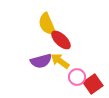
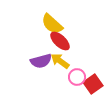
yellow semicircle: moved 5 px right; rotated 25 degrees counterclockwise
red ellipse: moved 1 px left, 1 px down
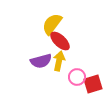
yellow semicircle: rotated 85 degrees clockwise
yellow arrow: moved 1 px left; rotated 66 degrees clockwise
red square: rotated 18 degrees clockwise
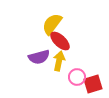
purple semicircle: moved 2 px left, 4 px up
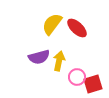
red ellipse: moved 17 px right, 13 px up
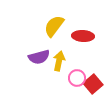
yellow semicircle: moved 2 px right, 2 px down
red ellipse: moved 6 px right, 8 px down; rotated 40 degrees counterclockwise
pink circle: moved 1 px down
red square: rotated 24 degrees counterclockwise
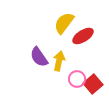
yellow semicircle: moved 10 px right, 3 px up
red ellipse: rotated 35 degrees counterclockwise
purple semicircle: rotated 70 degrees clockwise
pink circle: moved 1 px down
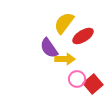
purple semicircle: moved 10 px right, 9 px up
yellow arrow: moved 6 px right, 2 px up; rotated 78 degrees clockwise
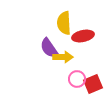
yellow semicircle: rotated 40 degrees counterclockwise
red ellipse: rotated 20 degrees clockwise
yellow arrow: moved 2 px left, 2 px up
red square: rotated 18 degrees clockwise
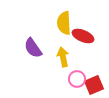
red ellipse: rotated 35 degrees clockwise
purple semicircle: moved 16 px left
yellow arrow: rotated 102 degrees counterclockwise
red square: moved 1 px right, 1 px down
